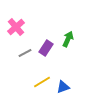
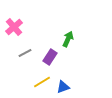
pink cross: moved 2 px left
purple rectangle: moved 4 px right, 9 px down
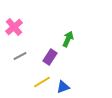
gray line: moved 5 px left, 3 px down
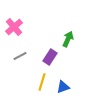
yellow line: rotated 42 degrees counterclockwise
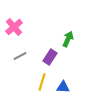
blue triangle: rotated 24 degrees clockwise
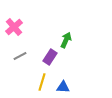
green arrow: moved 2 px left, 1 px down
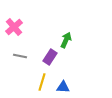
gray line: rotated 40 degrees clockwise
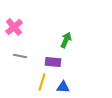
purple rectangle: moved 3 px right, 5 px down; rotated 63 degrees clockwise
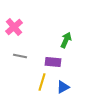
blue triangle: rotated 32 degrees counterclockwise
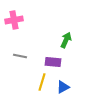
pink cross: moved 7 px up; rotated 30 degrees clockwise
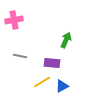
purple rectangle: moved 1 px left, 1 px down
yellow line: rotated 42 degrees clockwise
blue triangle: moved 1 px left, 1 px up
